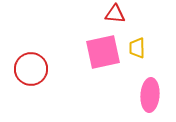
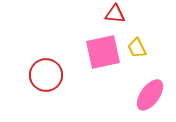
yellow trapezoid: rotated 25 degrees counterclockwise
red circle: moved 15 px right, 6 px down
pink ellipse: rotated 32 degrees clockwise
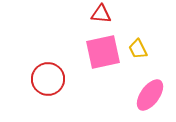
red triangle: moved 14 px left
yellow trapezoid: moved 1 px right, 1 px down
red circle: moved 2 px right, 4 px down
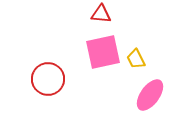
yellow trapezoid: moved 2 px left, 10 px down
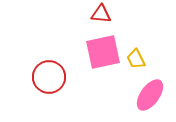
red circle: moved 1 px right, 2 px up
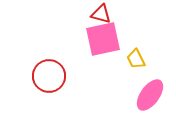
red triangle: rotated 10 degrees clockwise
pink square: moved 13 px up
red circle: moved 1 px up
